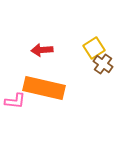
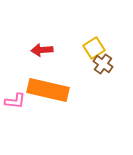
orange rectangle: moved 4 px right, 2 px down
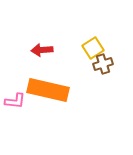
yellow square: moved 1 px left
brown cross: rotated 36 degrees clockwise
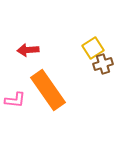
red arrow: moved 14 px left
orange rectangle: rotated 42 degrees clockwise
pink L-shape: moved 1 px up
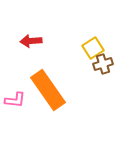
red arrow: moved 3 px right, 9 px up
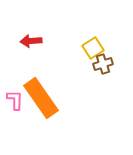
orange rectangle: moved 7 px left, 8 px down
pink L-shape: rotated 95 degrees counterclockwise
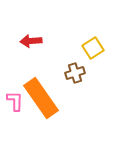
brown cross: moved 28 px left, 9 px down
pink L-shape: moved 1 px down
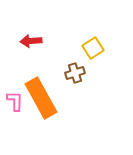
orange rectangle: rotated 6 degrees clockwise
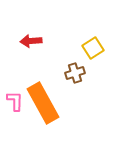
orange rectangle: moved 2 px right, 5 px down
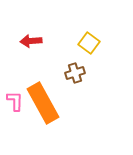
yellow square: moved 4 px left, 5 px up; rotated 20 degrees counterclockwise
